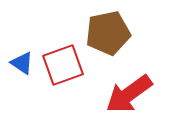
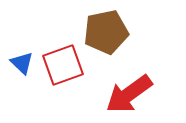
brown pentagon: moved 2 px left, 1 px up
blue triangle: rotated 10 degrees clockwise
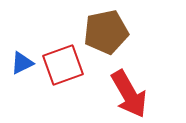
blue triangle: rotated 50 degrees clockwise
red arrow: rotated 84 degrees counterclockwise
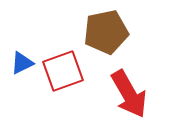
red square: moved 6 px down
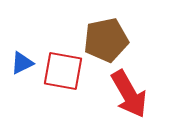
brown pentagon: moved 8 px down
red square: rotated 30 degrees clockwise
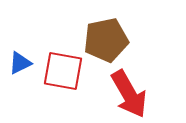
blue triangle: moved 2 px left
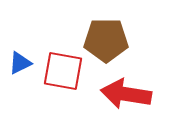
brown pentagon: rotated 12 degrees clockwise
red arrow: moved 3 px left; rotated 129 degrees clockwise
